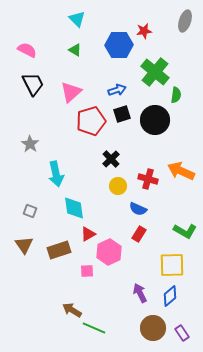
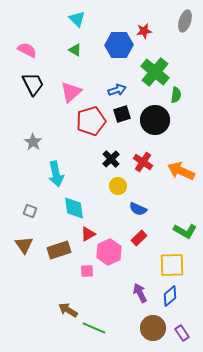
gray star: moved 3 px right, 2 px up
red cross: moved 5 px left, 17 px up; rotated 18 degrees clockwise
red rectangle: moved 4 px down; rotated 14 degrees clockwise
brown arrow: moved 4 px left
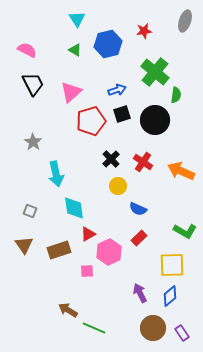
cyan triangle: rotated 12 degrees clockwise
blue hexagon: moved 11 px left, 1 px up; rotated 12 degrees counterclockwise
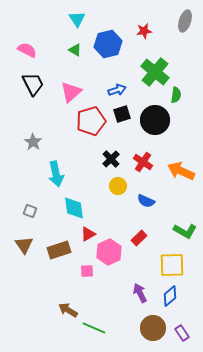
blue semicircle: moved 8 px right, 8 px up
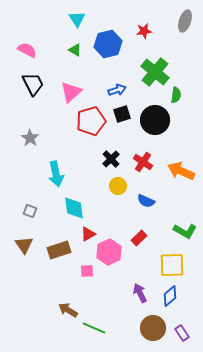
gray star: moved 3 px left, 4 px up
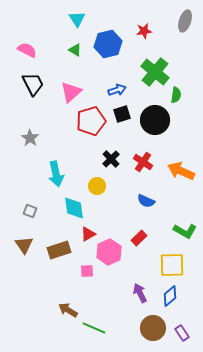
yellow circle: moved 21 px left
